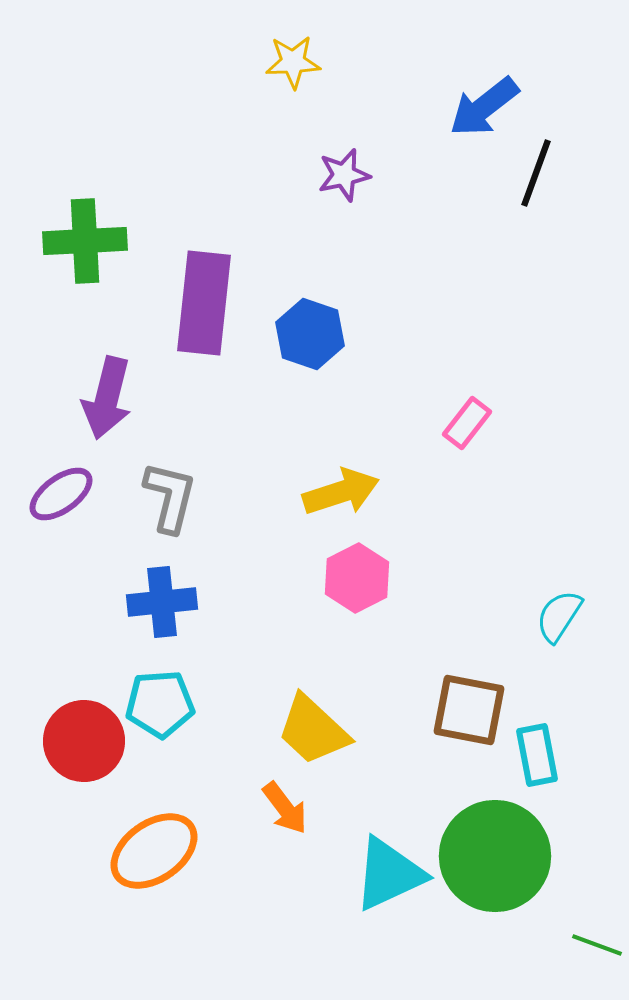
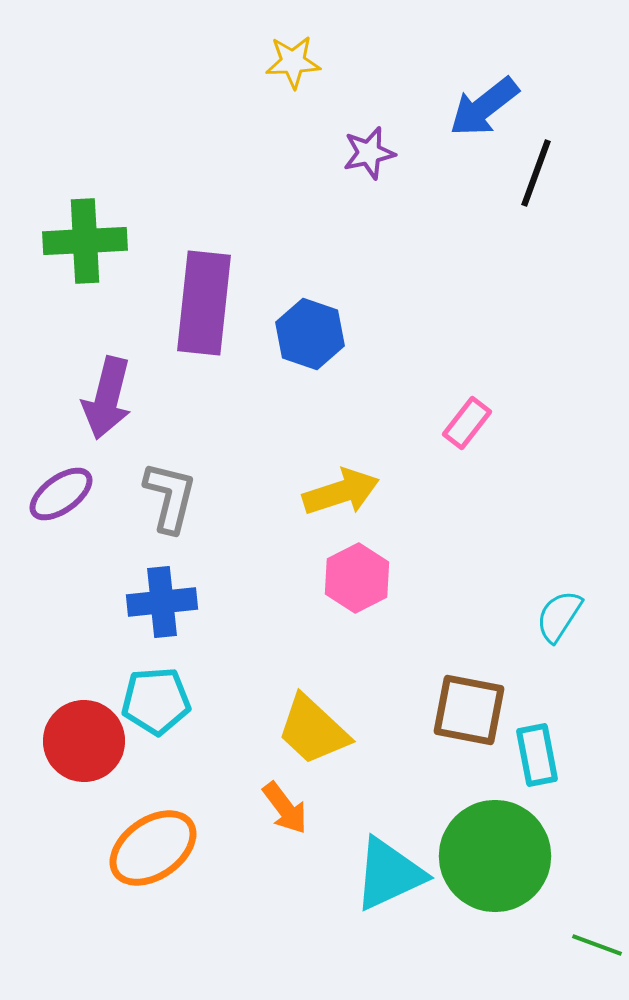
purple star: moved 25 px right, 22 px up
cyan pentagon: moved 4 px left, 3 px up
orange ellipse: moved 1 px left, 3 px up
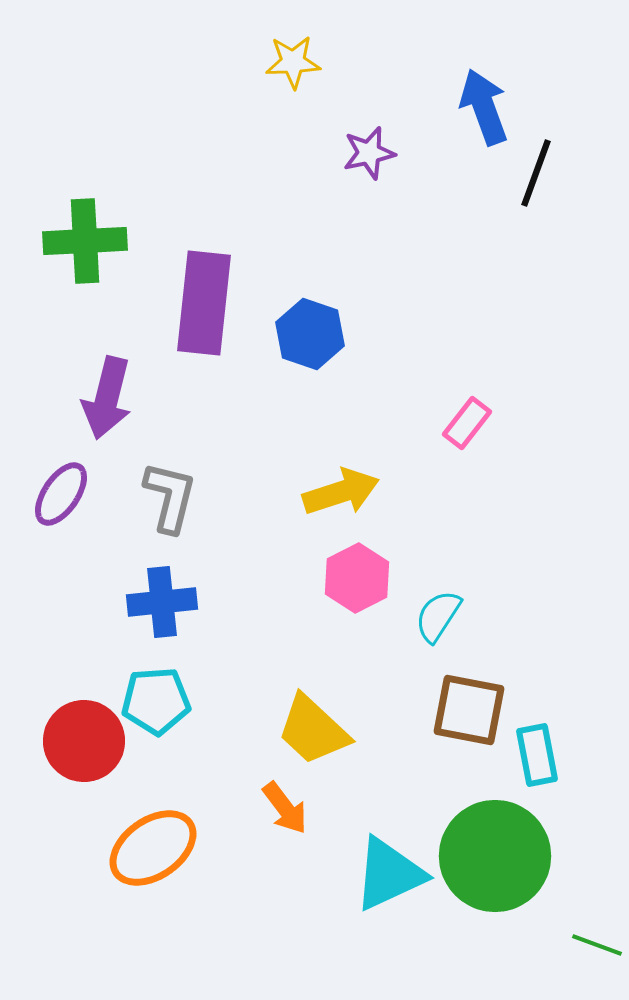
blue arrow: rotated 108 degrees clockwise
purple ellipse: rotated 20 degrees counterclockwise
cyan semicircle: moved 121 px left
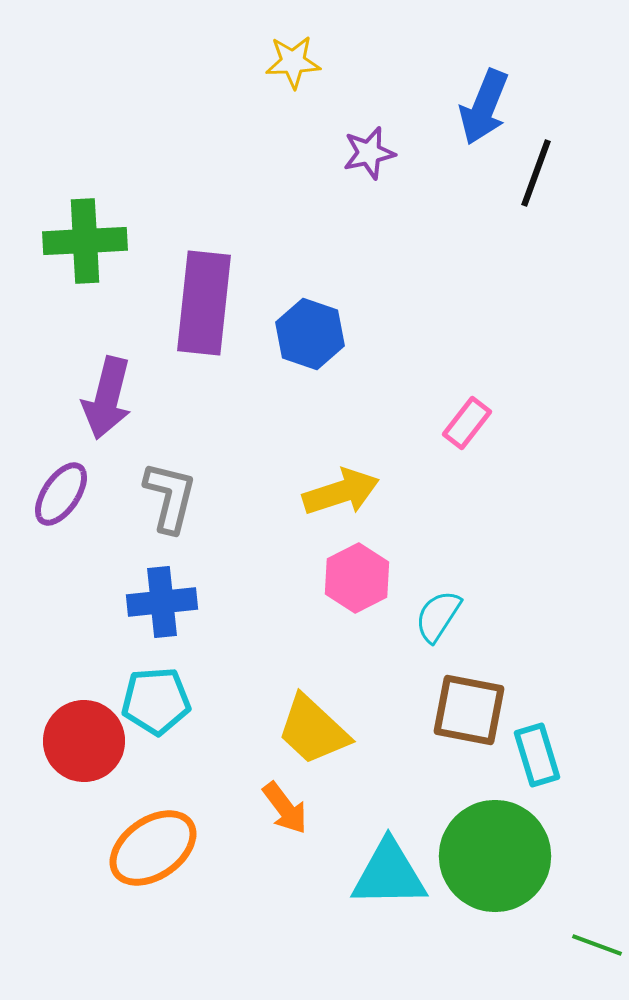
blue arrow: rotated 138 degrees counterclockwise
cyan rectangle: rotated 6 degrees counterclockwise
cyan triangle: rotated 24 degrees clockwise
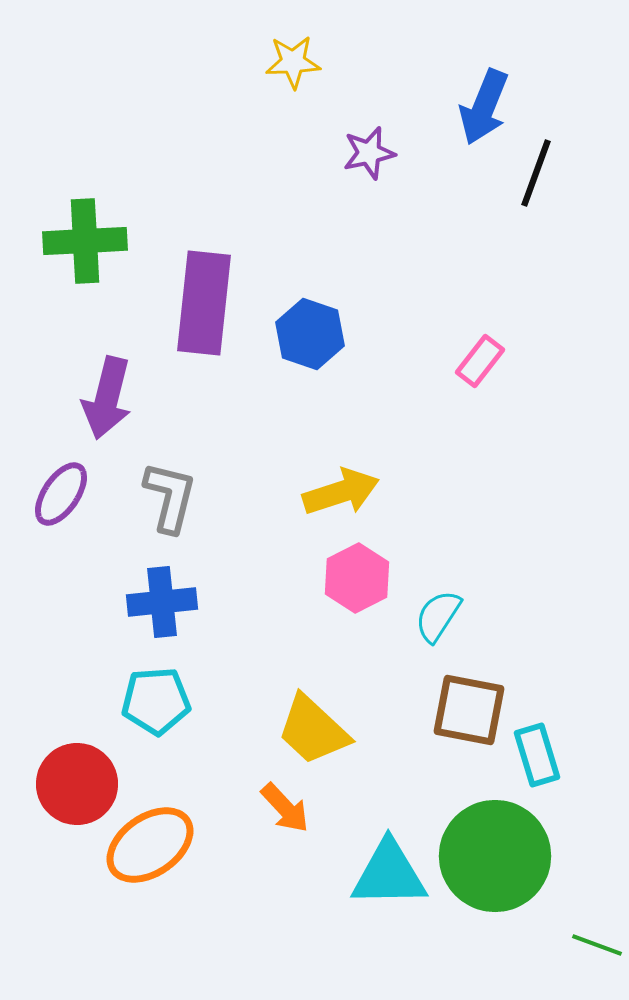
pink rectangle: moved 13 px right, 62 px up
red circle: moved 7 px left, 43 px down
orange arrow: rotated 6 degrees counterclockwise
orange ellipse: moved 3 px left, 3 px up
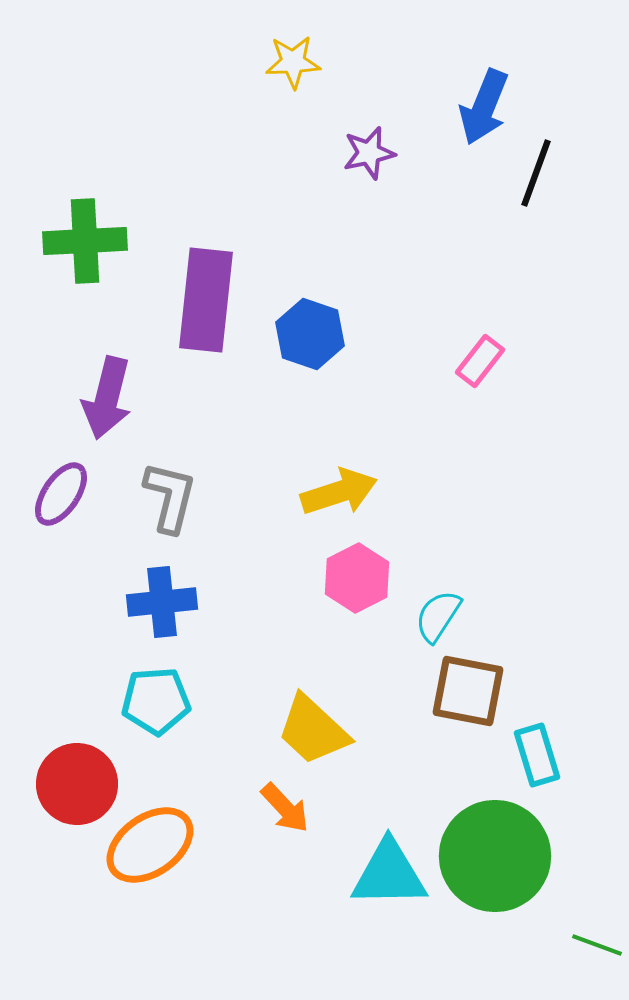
purple rectangle: moved 2 px right, 3 px up
yellow arrow: moved 2 px left
brown square: moved 1 px left, 19 px up
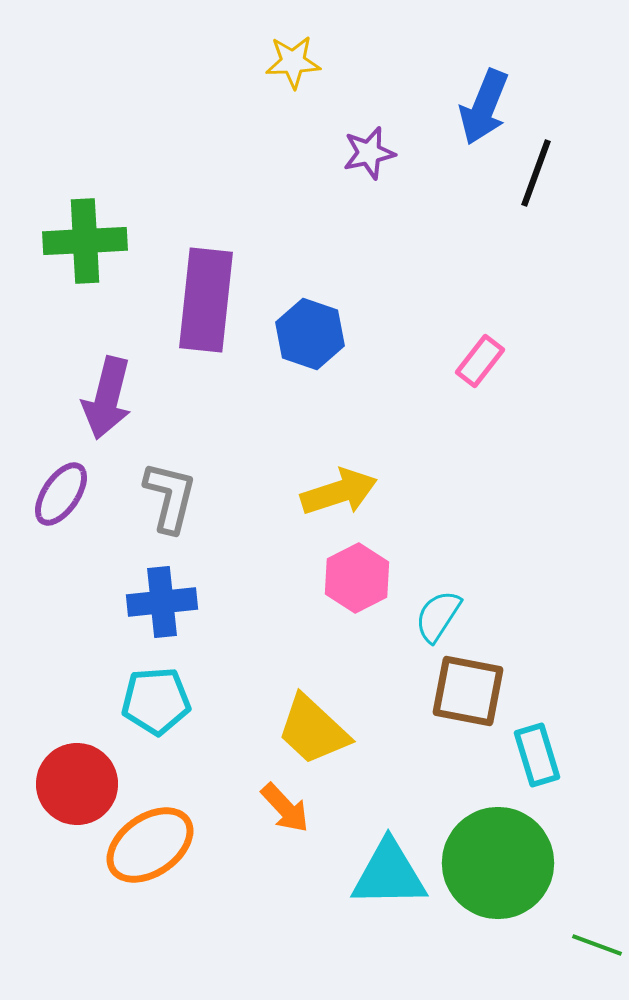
green circle: moved 3 px right, 7 px down
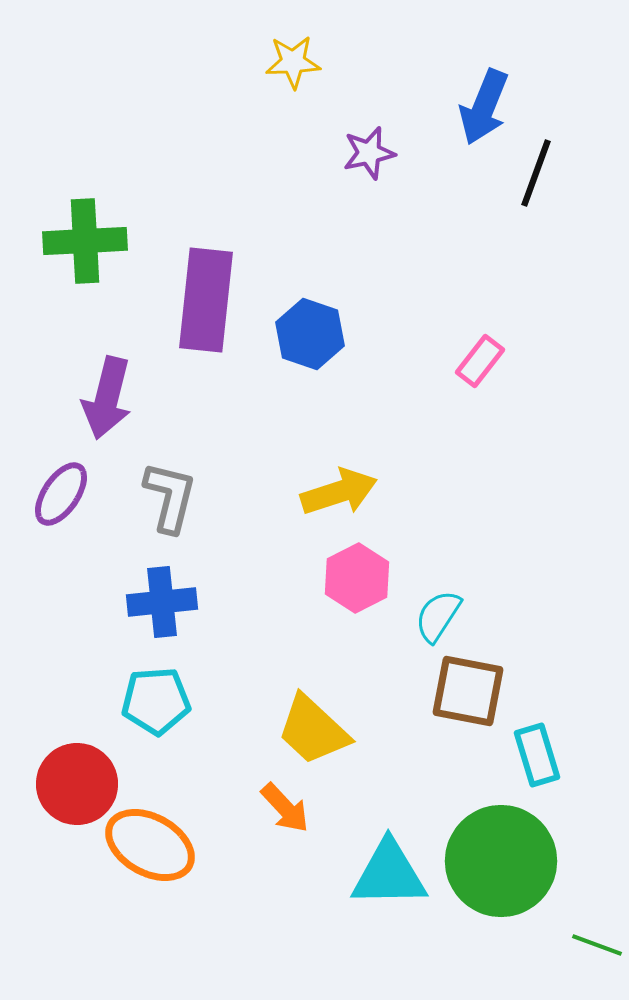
orange ellipse: rotated 64 degrees clockwise
green circle: moved 3 px right, 2 px up
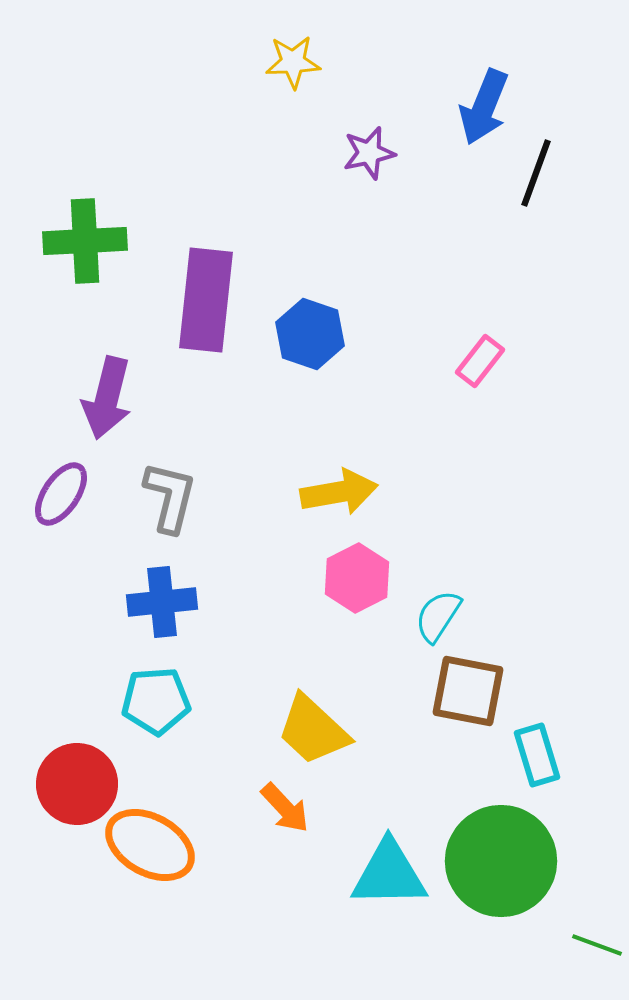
yellow arrow: rotated 8 degrees clockwise
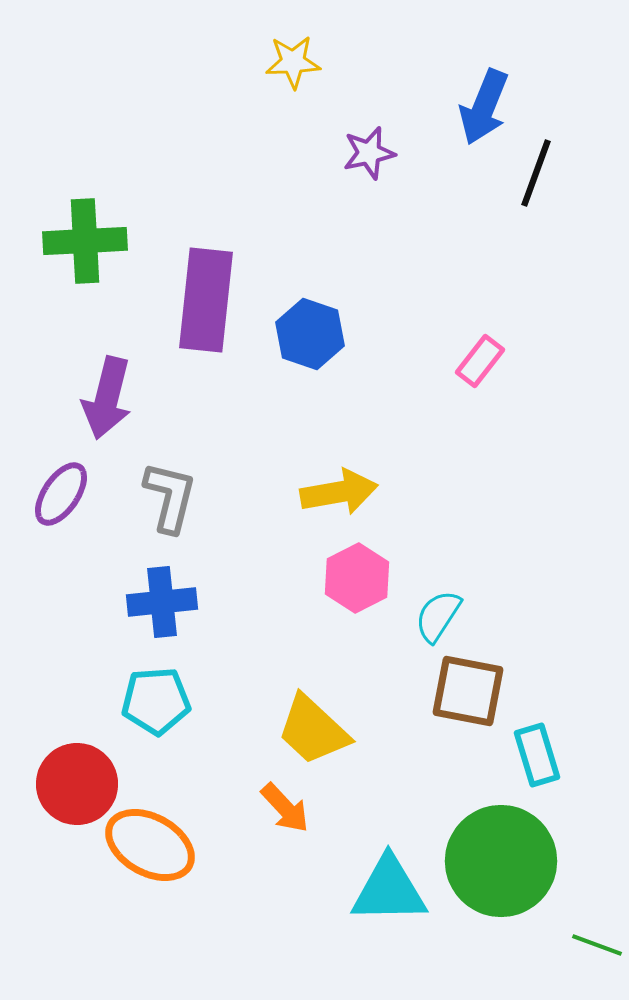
cyan triangle: moved 16 px down
